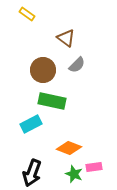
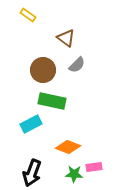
yellow rectangle: moved 1 px right, 1 px down
orange diamond: moved 1 px left, 1 px up
green star: rotated 18 degrees counterclockwise
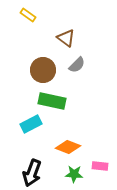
pink rectangle: moved 6 px right, 1 px up; rotated 14 degrees clockwise
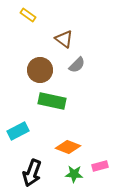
brown triangle: moved 2 px left, 1 px down
brown circle: moved 3 px left
cyan rectangle: moved 13 px left, 7 px down
pink rectangle: rotated 21 degrees counterclockwise
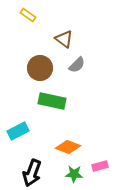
brown circle: moved 2 px up
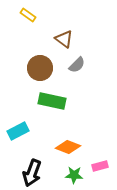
green star: moved 1 px down
